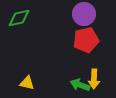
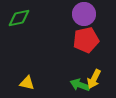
yellow arrow: rotated 24 degrees clockwise
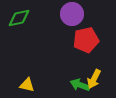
purple circle: moved 12 px left
yellow triangle: moved 2 px down
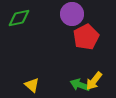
red pentagon: moved 3 px up; rotated 15 degrees counterclockwise
yellow arrow: moved 2 px down; rotated 12 degrees clockwise
yellow triangle: moved 5 px right; rotated 28 degrees clockwise
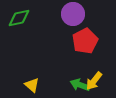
purple circle: moved 1 px right
red pentagon: moved 1 px left, 4 px down
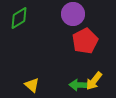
green diamond: rotated 20 degrees counterclockwise
green arrow: moved 1 px left; rotated 18 degrees counterclockwise
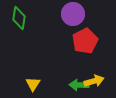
green diamond: rotated 50 degrees counterclockwise
yellow arrow: rotated 144 degrees counterclockwise
yellow triangle: moved 1 px right, 1 px up; rotated 21 degrees clockwise
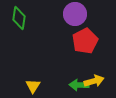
purple circle: moved 2 px right
yellow triangle: moved 2 px down
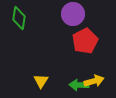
purple circle: moved 2 px left
yellow triangle: moved 8 px right, 5 px up
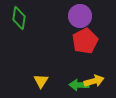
purple circle: moved 7 px right, 2 px down
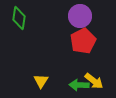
red pentagon: moved 2 px left
yellow arrow: rotated 54 degrees clockwise
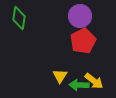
yellow triangle: moved 19 px right, 5 px up
